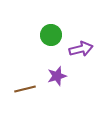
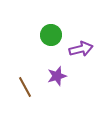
brown line: moved 2 px up; rotated 75 degrees clockwise
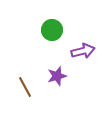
green circle: moved 1 px right, 5 px up
purple arrow: moved 2 px right, 2 px down
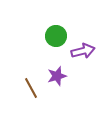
green circle: moved 4 px right, 6 px down
brown line: moved 6 px right, 1 px down
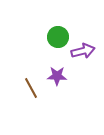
green circle: moved 2 px right, 1 px down
purple star: rotated 18 degrees clockwise
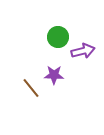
purple star: moved 3 px left, 1 px up
brown line: rotated 10 degrees counterclockwise
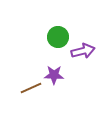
brown line: rotated 75 degrees counterclockwise
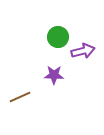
brown line: moved 11 px left, 9 px down
